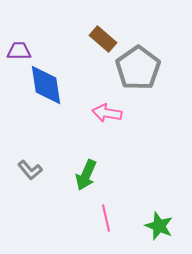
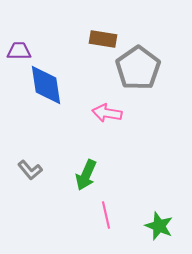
brown rectangle: rotated 32 degrees counterclockwise
pink line: moved 3 px up
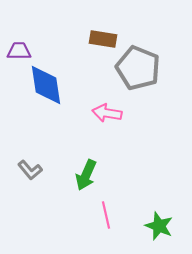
gray pentagon: rotated 15 degrees counterclockwise
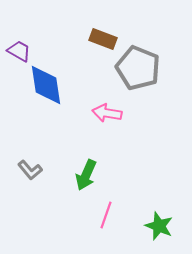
brown rectangle: rotated 12 degrees clockwise
purple trapezoid: rotated 30 degrees clockwise
pink line: rotated 32 degrees clockwise
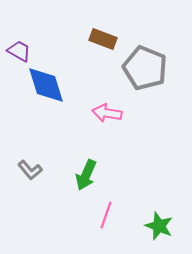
gray pentagon: moved 7 px right
blue diamond: rotated 9 degrees counterclockwise
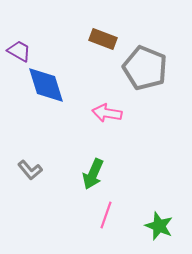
green arrow: moved 7 px right, 1 px up
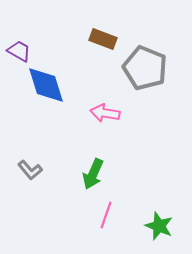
pink arrow: moved 2 px left
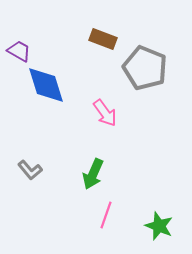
pink arrow: rotated 136 degrees counterclockwise
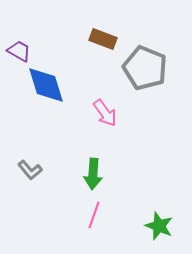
green arrow: rotated 20 degrees counterclockwise
pink line: moved 12 px left
